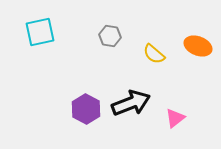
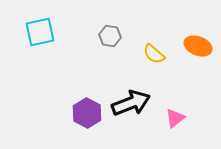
purple hexagon: moved 1 px right, 4 px down
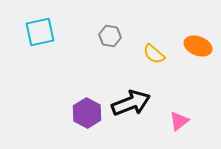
pink triangle: moved 4 px right, 3 px down
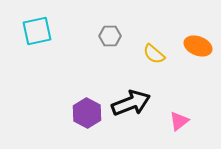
cyan square: moved 3 px left, 1 px up
gray hexagon: rotated 10 degrees counterclockwise
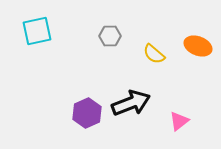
purple hexagon: rotated 8 degrees clockwise
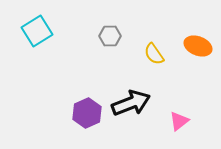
cyan square: rotated 20 degrees counterclockwise
yellow semicircle: rotated 15 degrees clockwise
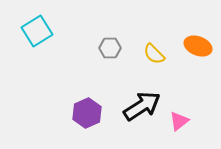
gray hexagon: moved 12 px down
yellow semicircle: rotated 10 degrees counterclockwise
black arrow: moved 11 px right, 3 px down; rotated 12 degrees counterclockwise
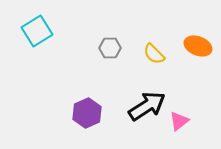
black arrow: moved 5 px right
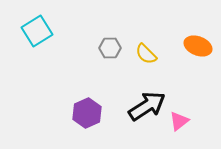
yellow semicircle: moved 8 px left
